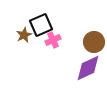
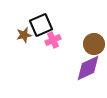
brown star: rotated 14 degrees clockwise
brown circle: moved 2 px down
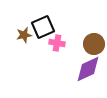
black square: moved 2 px right, 2 px down
pink cross: moved 4 px right, 3 px down; rotated 35 degrees clockwise
purple diamond: moved 1 px down
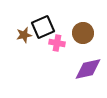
brown circle: moved 11 px left, 11 px up
purple diamond: rotated 12 degrees clockwise
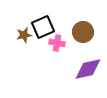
brown circle: moved 1 px up
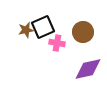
brown star: moved 2 px right, 5 px up
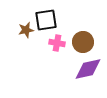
black square: moved 3 px right, 7 px up; rotated 15 degrees clockwise
brown circle: moved 10 px down
